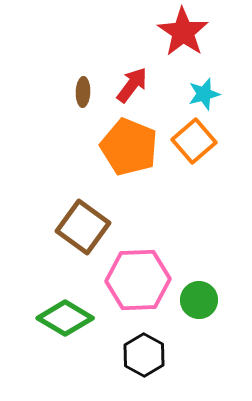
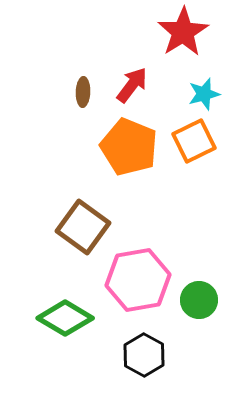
red star: rotated 6 degrees clockwise
orange square: rotated 15 degrees clockwise
pink hexagon: rotated 8 degrees counterclockwise
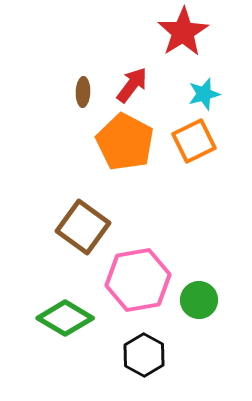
orange pentagon: moved 4 px left, 5 px up; rotated 6 degrees clockwise
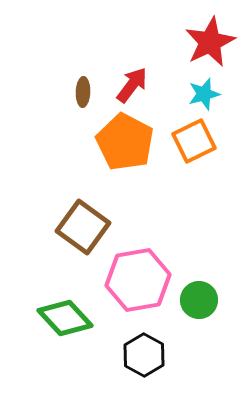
red star: moved 27 px right, 10 px down; rotated 6 degrees clockwise
green diamond: rotated 16 degrees clockwise
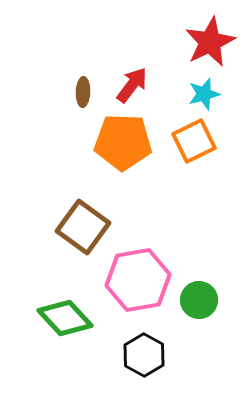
orange pentagon: moved 2 px left; rotated 26 degrees counterclockwise
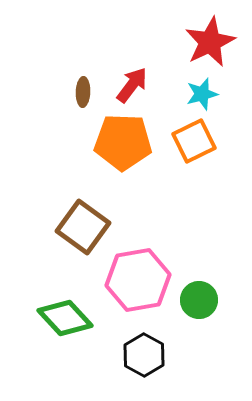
cyan star: moved 2 px left
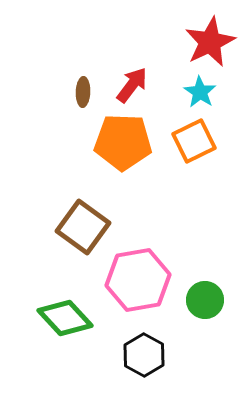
cyan star: moved 2 px left, 2 px up; rotated 24 degrees counterclockwise
green circle: moved 6 px right
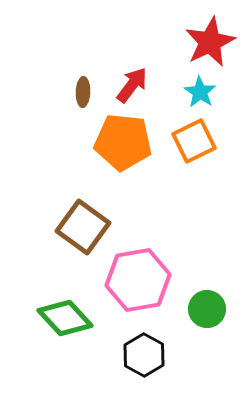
orange pentagon: rotated 4 degrees clockwise
green circle: moved 2 px right, 9 px down
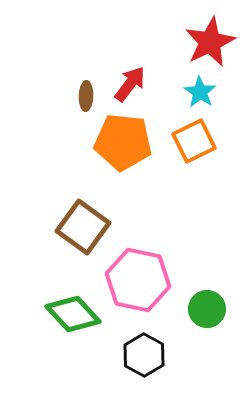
red arrow: moved 2 px left, 1 px up
brown ellipse: moved 3 px right, 4 px down
pink hexagon: rotated 22 degrees clockwise
green diamond: moved 8 px right, 4 px up
